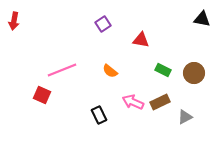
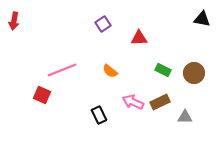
red triangle: moved 2 px left, 2 px up; rotated 12 degrees counterclockwise
gray triangle: rotated 28 degrees clockwise
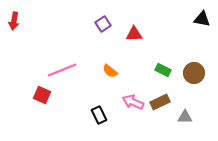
red triangle: moved 5 px left, 4 px up
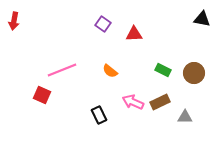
purple square: rotated 21 degrees counterclockwise
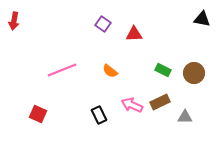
red square: moved 4 px left, 19 px down
pink arrow: moved 1 px left, 3 px down
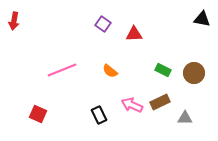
gray triangle: moved 1 px down
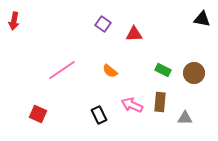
pink line: rotated 12 degrees counterclockwise
brown rectangle: rotated 60 degrees counterclockwise
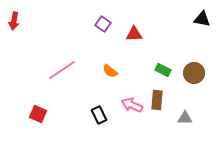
brown rectangle: moved 3 px left, 2 px up
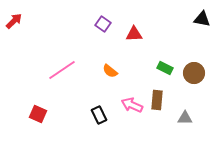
red arrow: rotated 144 degrees counterclockwise
green rectangle: moved 2 px right, 2 px up
